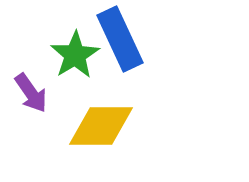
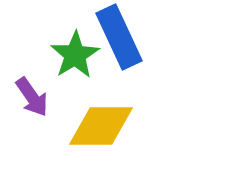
blue rectangle: moved 1 px left, 2 px up
purple arrow: moved 1 px right, 4 px down
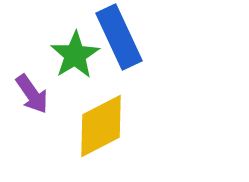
purple arrow: moved 3 px up
yellow diamond: rotated 28 degrees counterclockwise
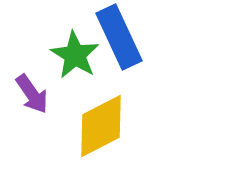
green star: rotated 9 degrees counterclockwise
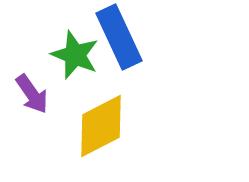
green star: rotated 9 degrees counterclockwise
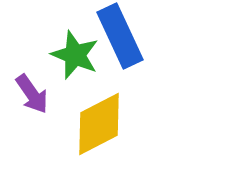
blue rectangle: moved 1 px right, 1 px up
yellow diamond: moved 2 px left, 2 px up
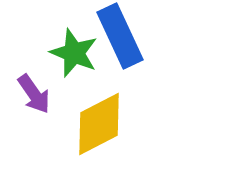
green star: moved 1 px left, 2 px up
purple arrow: moved 2 px right
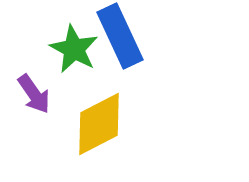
green star: moved 4 px up; rotated 6 degrees clockwise
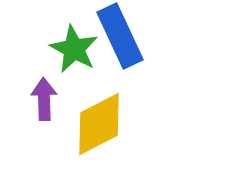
purple arrow: moved 10 px right, 5 px down; rotated 147 degrees counterclockwise
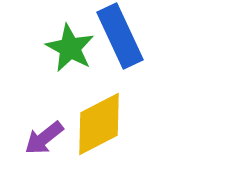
green star: moved 4 px left, 1 px up
purple arrow: moved 39 px down; rotated 126 degrees counterclockwise
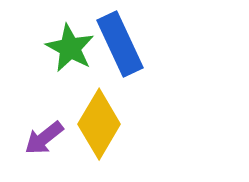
blue rectangle: moved 8 px down
yellow diamond: rotated 32 degrees counterclockwise
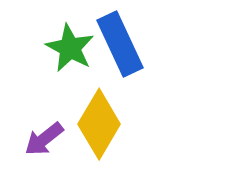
purple arrow: moved 1 px down
